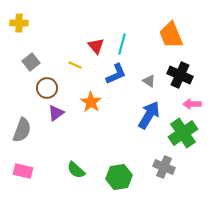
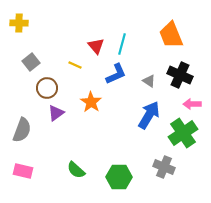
green hexagon: rotated 10 degrees clockwise
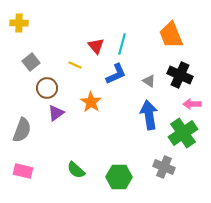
blue arrow: rotated 40 degrees counterclockwise
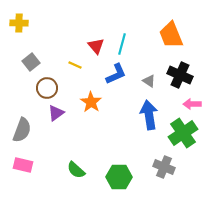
pink rectangle: moved 6 px up
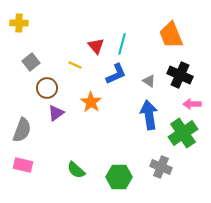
gray cross: moved 3 px left
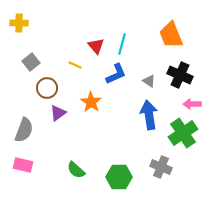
purple triangle: moved 2 px right
gray semicircle: moved 2 px right
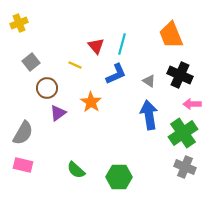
yellow cross: rotated 24 degrees counterclockwise
gray semicircle: moved 1 px left, 3 px down; rotated 10 degrees clockwise
gray cross: moved 24 px right
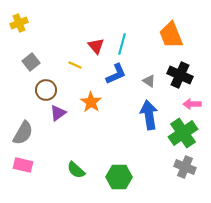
brown circle: moved 1 px left, 2 px down
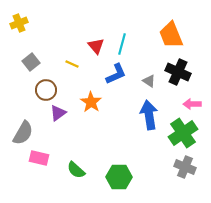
yellow line: moved 3 px left, 1 px up
black cross: moved 2 px left, 3 px up
pink rectangle: moved 16 px right, 7 px up
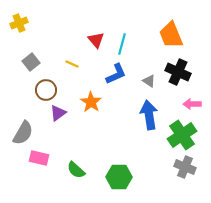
red triangle: moved 6 px up
green cross: moved 1 px left, 2 px down
